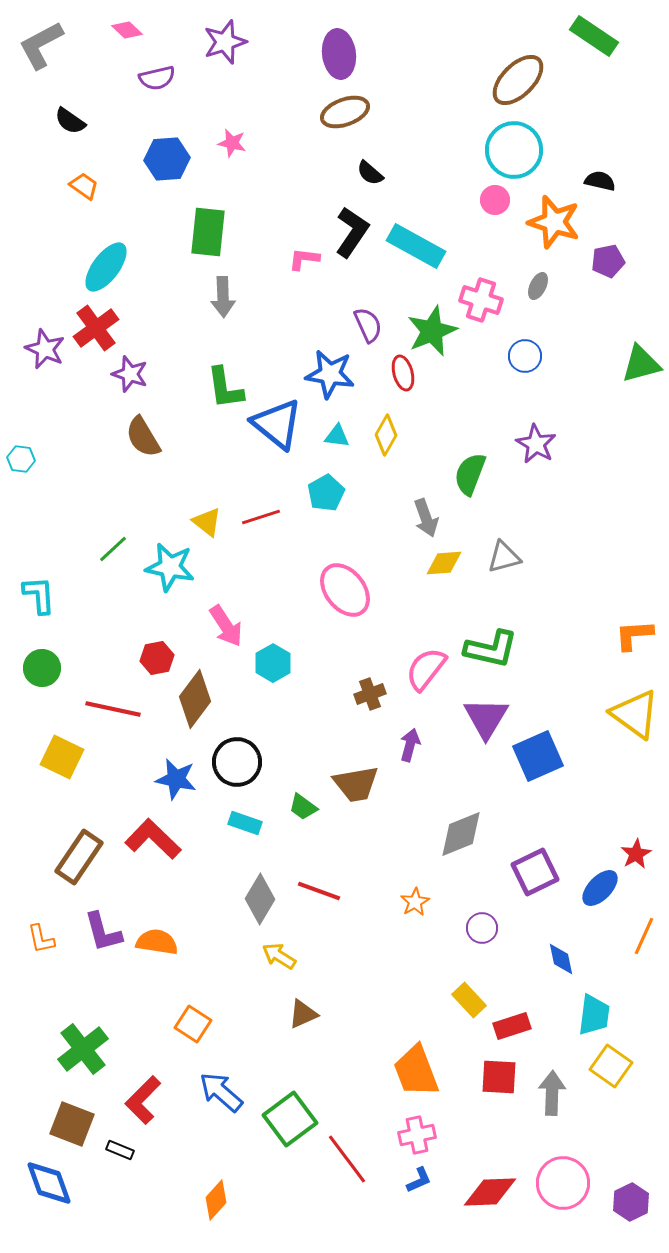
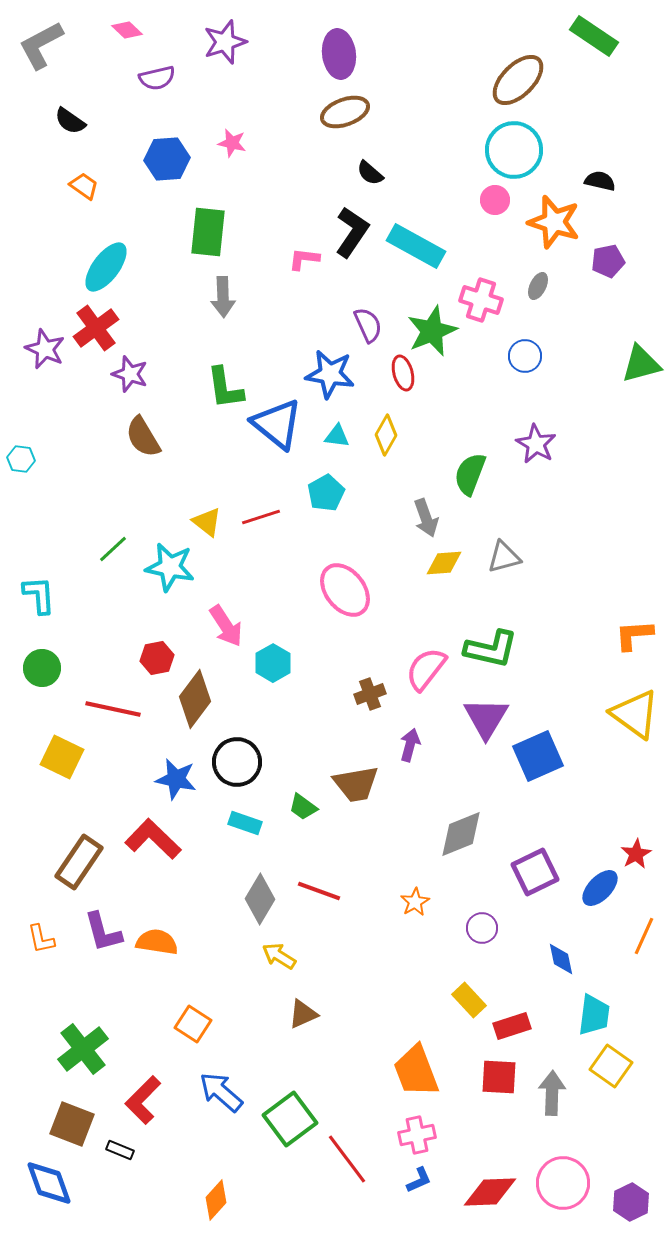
brown rectangle at (79, 857): moved 5 px down
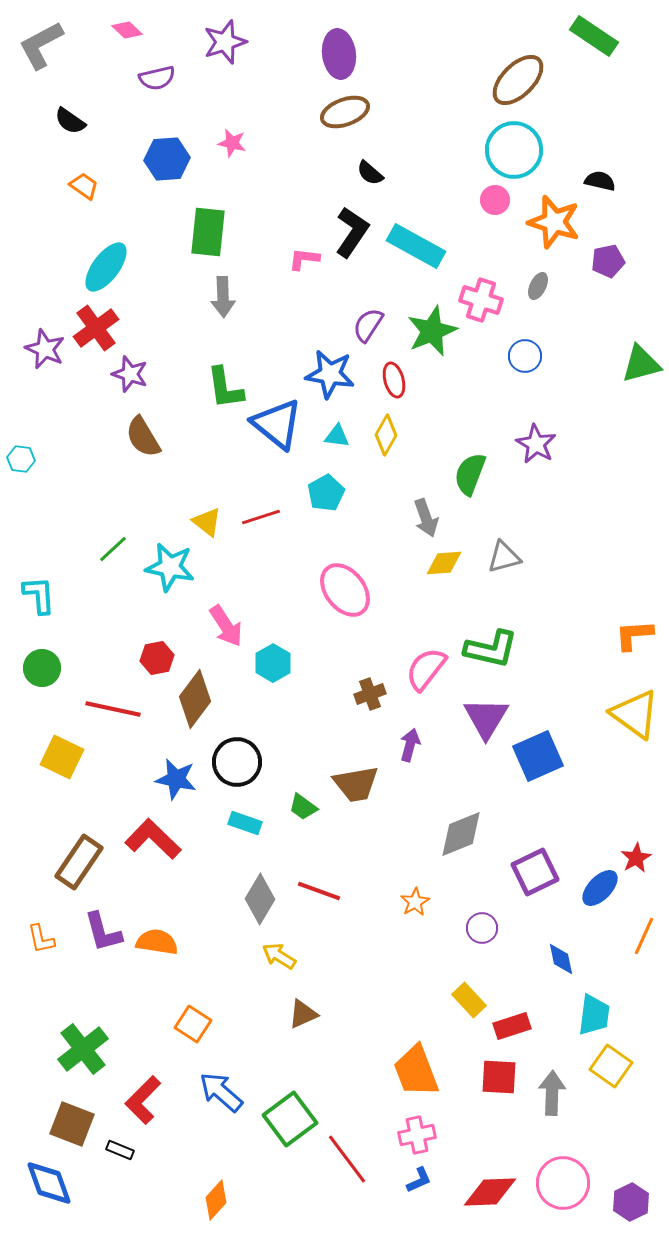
purple semicircle at (368, 325): rotated 123 degrees counterclockwise
red ellipse at (403, 373): moved 9 px left, 7 px down
red star at (636, 854): moved 4 px down
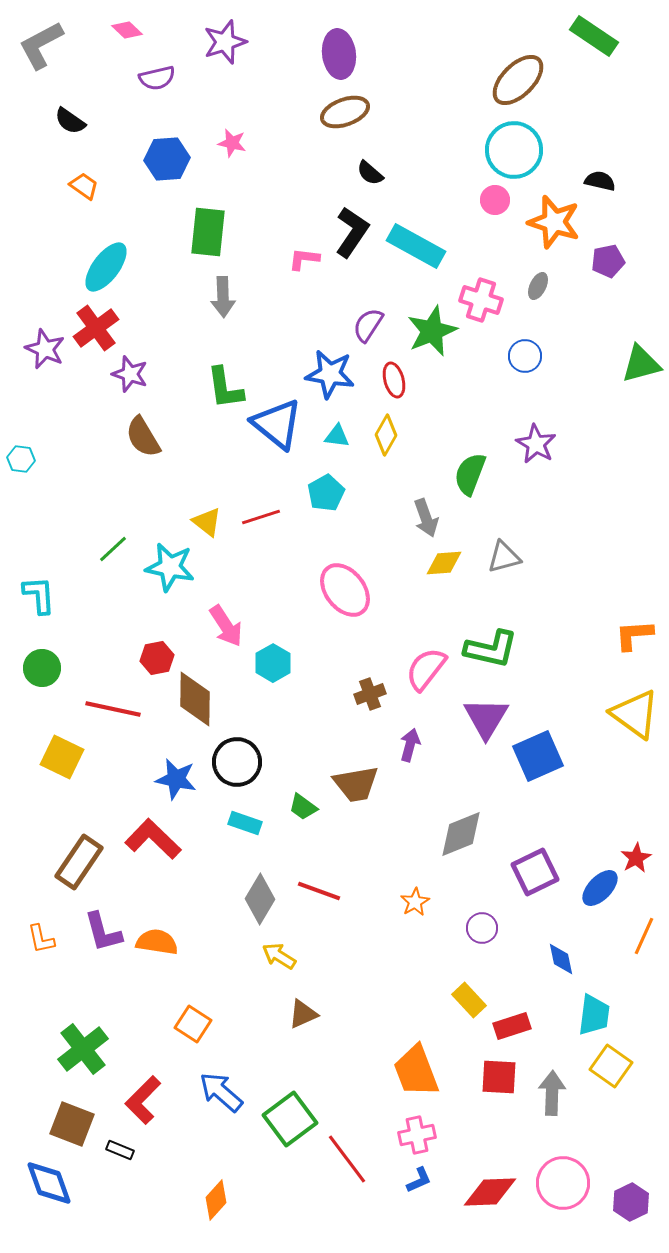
brown diamond at (195, 699): rotated 36 degrees counterclockwise
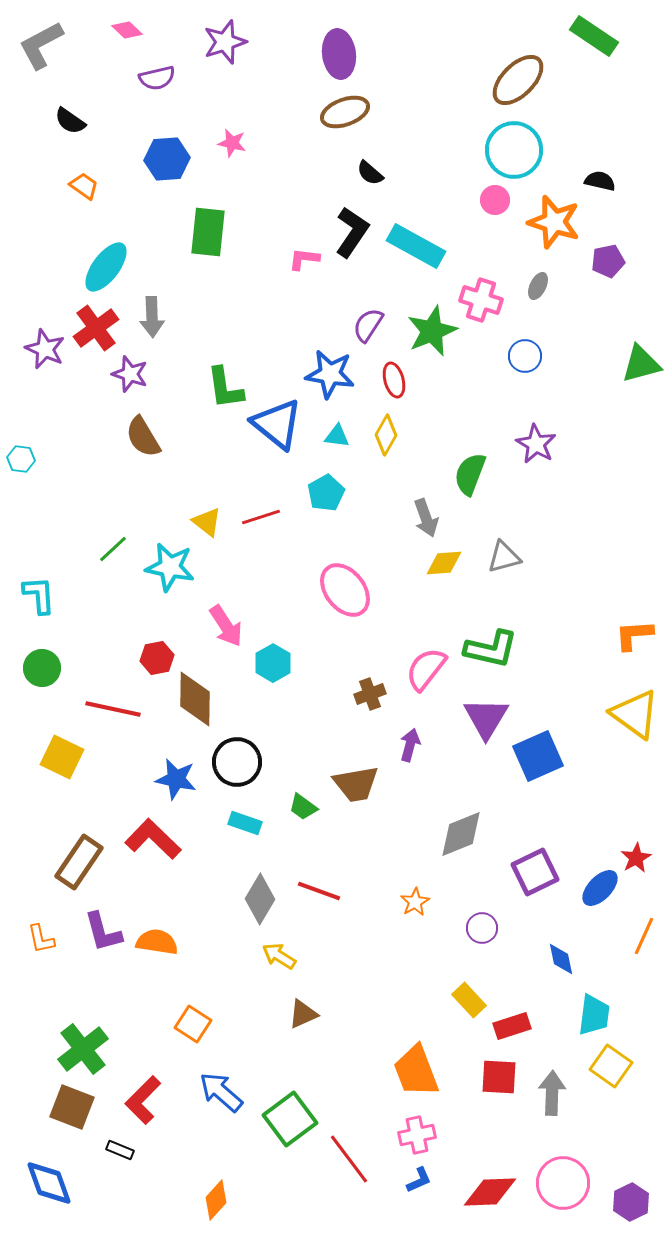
gray arrow at (223, 297): moved 71 px left, 20 px down
brown square at (72, 1124): moved 17 px up
red line at (347, 1159): moved 2 px right
